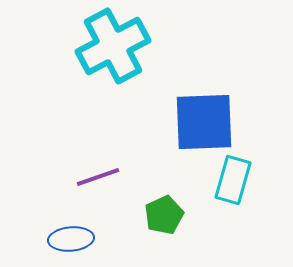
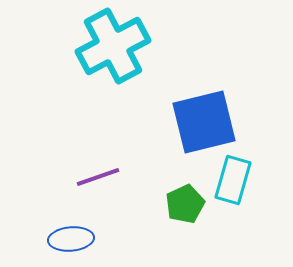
blue square: rotated 12 degrees counterclockwise
green pentagon: moved 21 px right, 11 px up
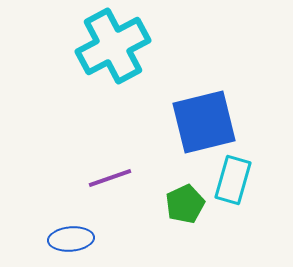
purple line: moved 12 px right, 1 px down
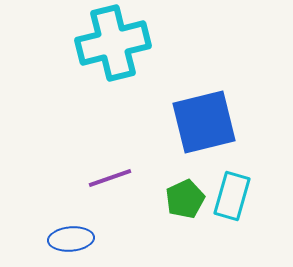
cyan cross: moved 3 px up; rotated 14 degrees clockwise
cyan rectangle: moved 1 px left, 16 px down
green pentagon: moved 5 px up
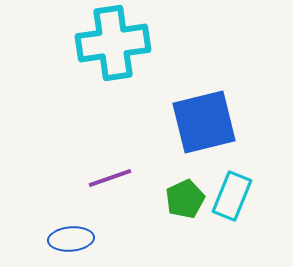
cyan cross: rotated 6 degrees clockwise
cyan rectangle: rotated 6 degrees clockwise
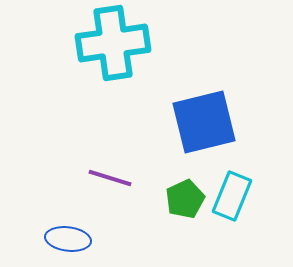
purple line: rotated 36 degrees clockwise
blue ellipse: moved 3 px left; rotated 12 degrees clockwise
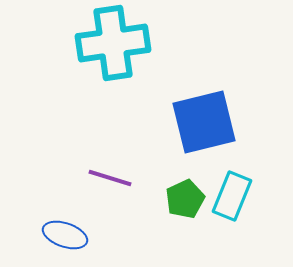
blue ellipse: moved 3 px left, 4 px up; rotated 12 degrees clockwise
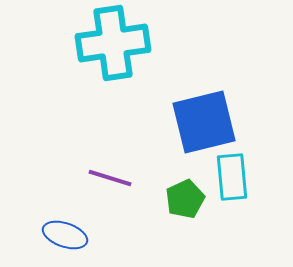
cyan rectangle: moved 19 px up; rotated 27 degrees counterclockwise
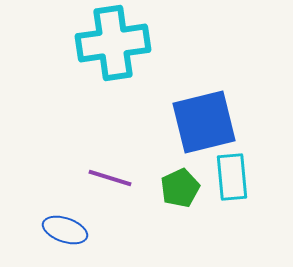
green pentagon: moved 5 px left, 11 px up
blue ellipse: moved 5 px up
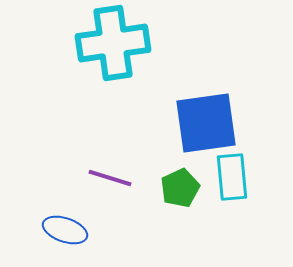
blue square: moved 2 px right, 1 px down; rotated 6 degrees clockwise
